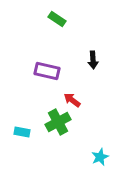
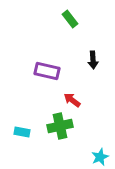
green rectangle: moved 13 px right; rotated 18 degrees clockwise
green cross: moved 2 px right, 4 px down; rotated 15 degrees clockwise
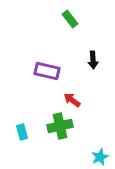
cyan rectangle: rotated 63 degrees clockwise
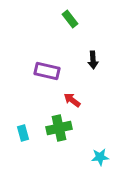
green cross: moved 1 px left, 2 px down
cyan rectangle: moved 1 px right, 1 px down
cyan star: rotated 18 degrees clockwise
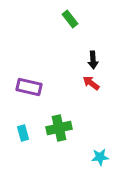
purple rectangle: moved 18 px left, 16 px down
red arrow: moved 19 px right, 17 px up
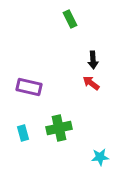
green rectangle: rotated 12 degrees clockwise
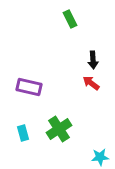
green cross: moved 1 px down; rotated 20 degrees counterclockwise
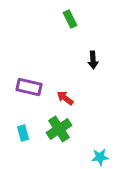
red arrow: moved 26 px left, 15 px down
